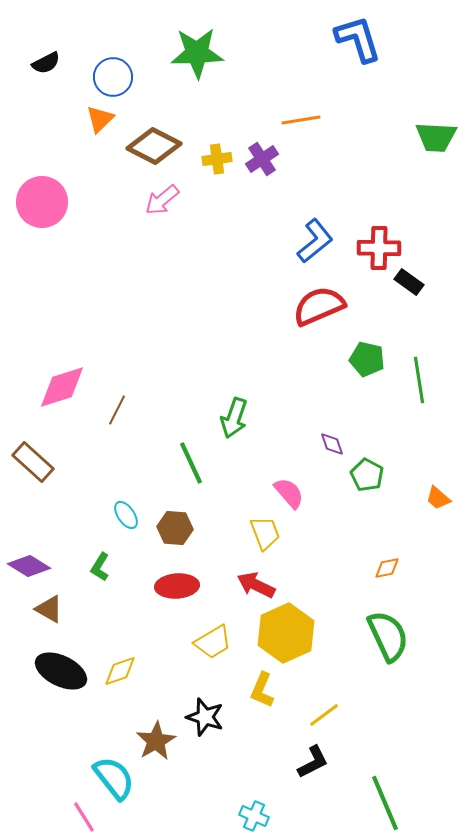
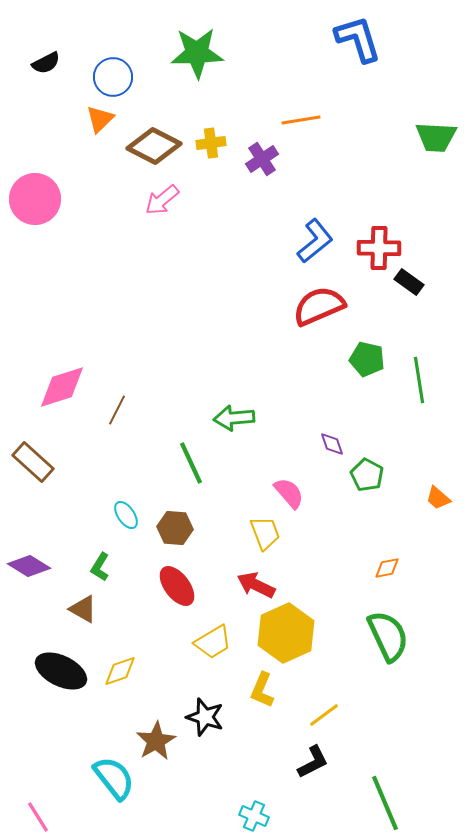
yellow cross at (217, 159): moved 6 px left, 16 px up
pink circle at (42, 202): moved 7 px left, 3 px up
green arrow at (234, 418): rotated 66 degrees clockwise
red ellipse at (177, 586): rotated 57 degrees clockwise
brown triangle at (49, 609): moved 34 px right
pink line at (84, 817): moved 46 px left
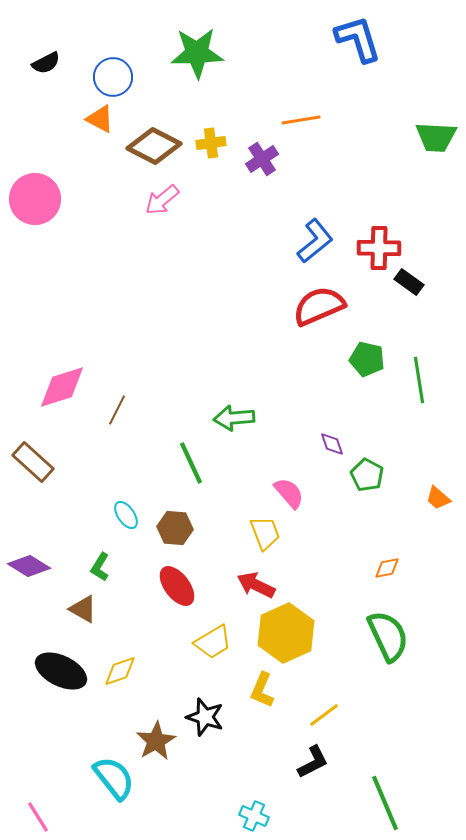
orange triangle at (100, 119): rotated 48 degrees counterclockwise
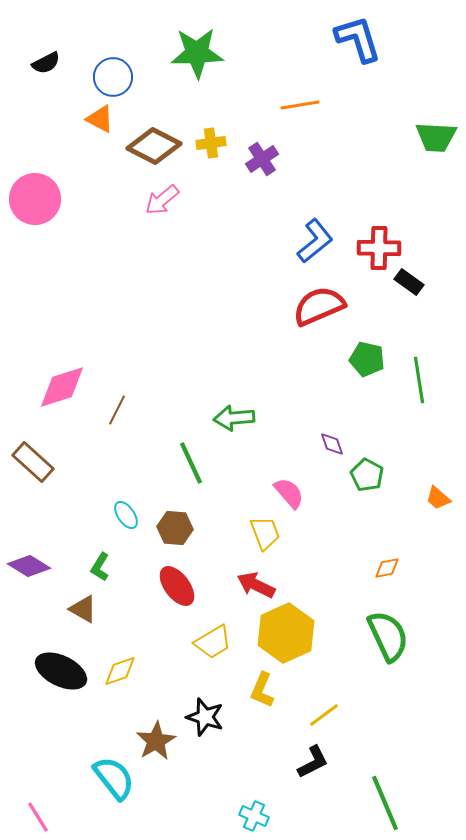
orange line at (301, 120): moved 1 px left, 15 px up
